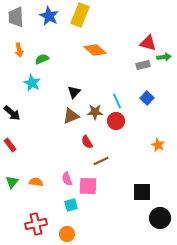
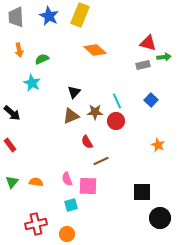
blue square: moved 4 px right, 2 px down
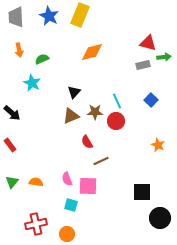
orange diamond: moved 3 px left, 2 px down; rotated 55 degrees counterclockwise
cyan square: rotated 32 degrees clockwise
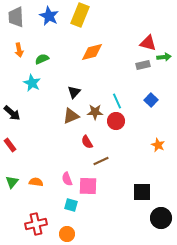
black circle: moved 1 px right
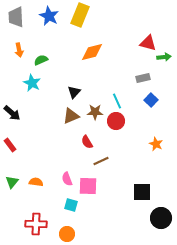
green semicircle: moved 1 px left, 1 px down
gray rectangle: moved 13 px down
orange star: moved 2 px left, 1 px up
red cross: rotated 15 degrees clockwise
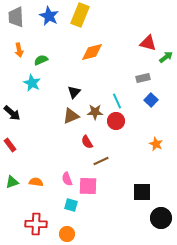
green arrow: moved 2 px right; rotated 32 degrees counterclockwise
green triangle: rotated 32 degrees clockwise
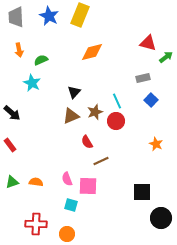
brown star: rotated 21 degrees counterclockwise
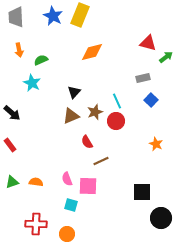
blue star: moved 4 px right
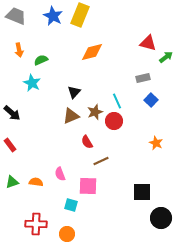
gray trapezoid: moved 1 px up; rotated 115 degrees clockwise
red circle: moved 2 px left
orange star: moved 1 px up
pink semicircle: moved 7 px left, 5 px up
